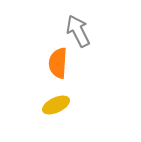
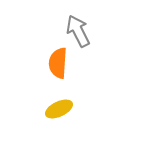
yellow ellipse: moved 3 px right, 4 px down
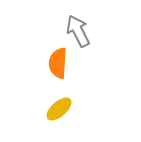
yellow ellipse: rotated 16 degrees counterclockwise
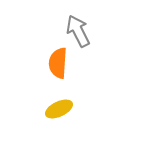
yellow ellipse: rotated 16 degrees clockwise
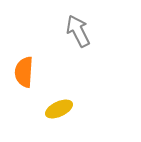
orange semicircle: moved 34 px left, 9 px down
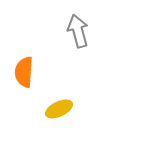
gray arrow: rotated 12 degrees clockwise
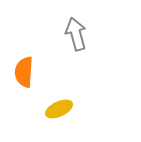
gray arrow: moved 2 px left, 3 px down
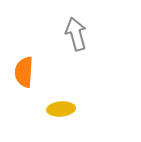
yellow ellipse: moved 2 px right; rotated 20 degrees clockwise
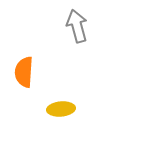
gray arrow: moved 1 px right, 8 px up
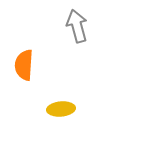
orange semicircle: moved 7 px up
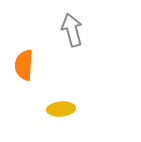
gray arrow: moved 5 px left, 4 px down
